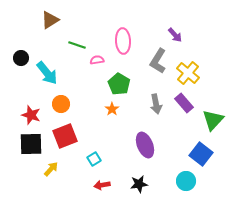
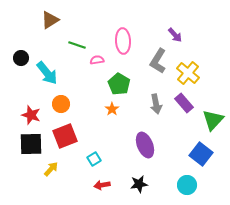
cyan circle: moved 1 px right, 4 px down
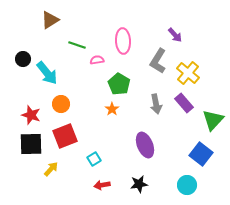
black circle: moved 2 px right, 1 px down
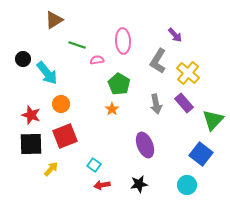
brown triangle: moved 4 px right
cyan square: moved 6 px down; rotated 24 degrees counterclockwise
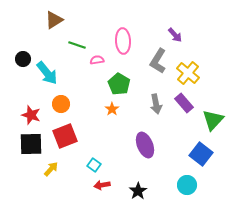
black star: moved 1 px left, 7 px down; rotated 24 degrees counterclockwise
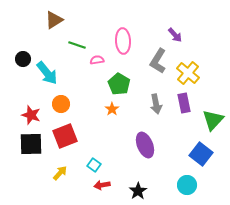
purple rectangle: rotated 30 degrees clockwise
yellow arrow: moved 9 px right, 4 px down
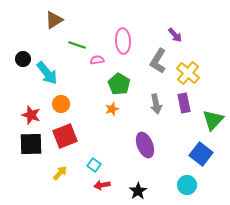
orange star: rotated 16 degrees clockwise
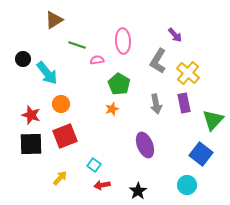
yellow arrow: moved 5 px down
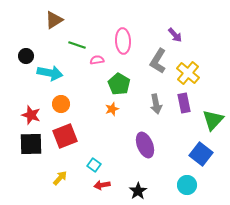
black circle: moved 3 px right, 3 px up
cyan arrow: moved 3 px right; rotated 40 degrees counterclockwise
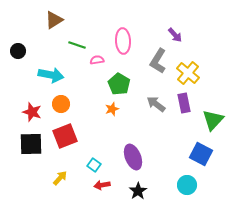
black circle: moved 8 px left, 5 px up
cyan arrow: moved 1 px right, 2 px down
gray arrow: rotated 138 degrees clockwise
red star: moved 1 px right, 3 px up
purple ellipse: moved 12 px left, 12 px down
blue square: rotated 10 degrees counterclockwise
